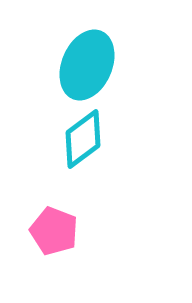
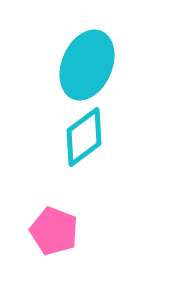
cyan diamond: moved 1 px right, 2 px up
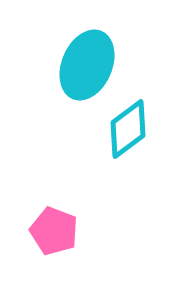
cyan diamond: moved 44 px right, 8 px up
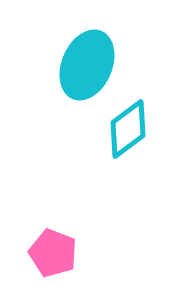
pink pentagon: moved 1 px left, 22 px down
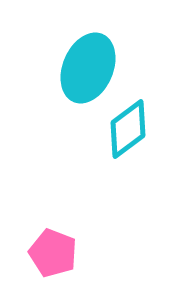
cyan ellipse: moved 1 px right, 3 px down
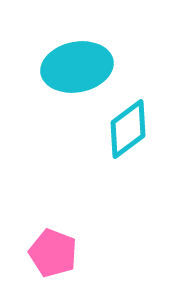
cyan ellipse: moved 11 px left, 1 px up; rotated 56 degrees clockwise
